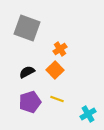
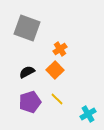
yellow line: rotated 24 degrees clockwise
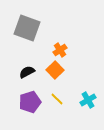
orange cross: moved 1 px down
cyan cross: moved 14 px up
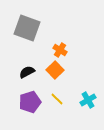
orange cross: rotated 24 degrees counterclockwise
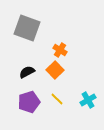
purple pentagon: moved 1 px left
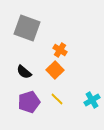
black semicircle: moved 3 px left; rotated 112 degrees counterclockwise
cyan cross: moved 4 px right
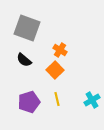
black semicircle: moved 12 px up
yellow line: rotated 32 degrees clockwise
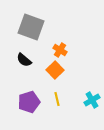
gray square: moved 4 px right, 1 px up
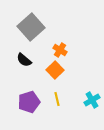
gray square: rotated 28 degrees clockwise
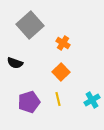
gray square: moved 1 px left, 2 px up
orange cross: moved 3 px right, 7 px up
black semicircle: moved 9 px left, 3 px down; rotated 21 degrees counterclockwise
orange square: moved 6 px right, 2 px down
yellow line: moved 1 px right
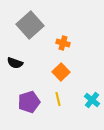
orange cross: rotated 16 degrees counterclockwise
cyan cross: rotated 21 degrees counterclockwise
